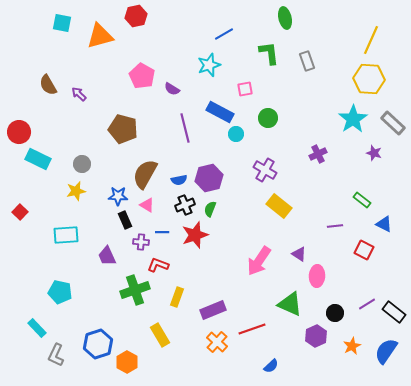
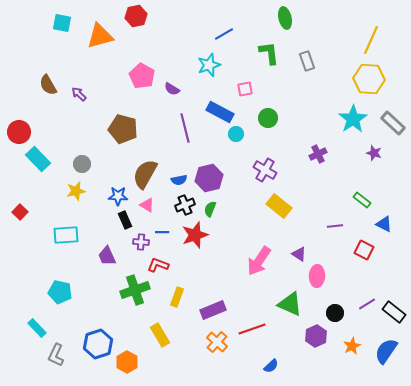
cyan rectangle at (38, 159): rotated 20 degrees clockwise
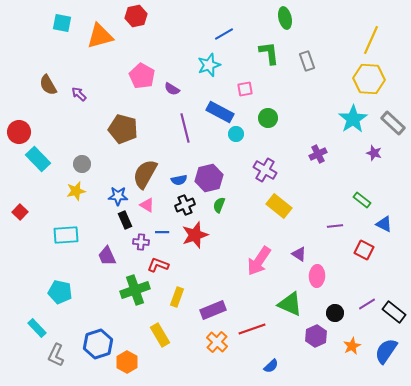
green semicircle at (210, 209): moved 9 px right, 4 px up
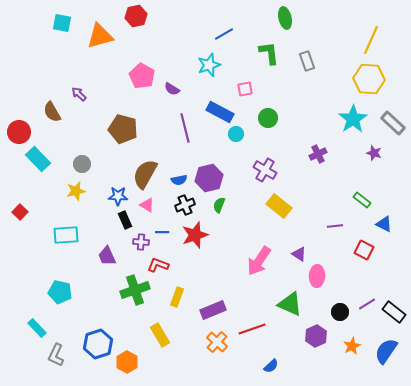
brown semicircle at (48, 85): moved 4 px right, 27 px down
black circle at (335, 313): moved 5 px right, 1 px up
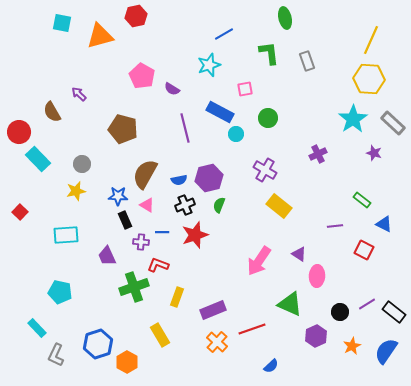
green cross at (135, 290): moved 1 px left, 3 px up
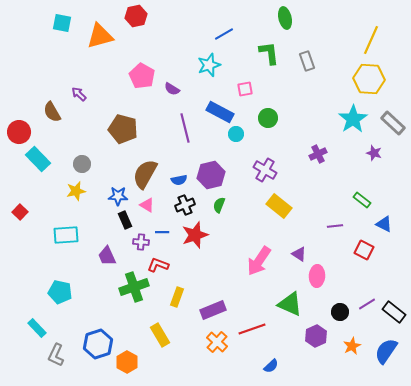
purple hexagon at (209, 178): moved 2 px right, 3 px up
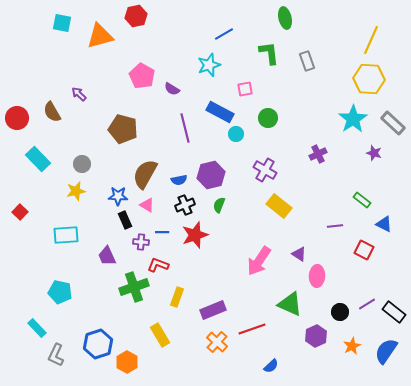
red circle at (19, 132): moved 2 px left, 14 px up
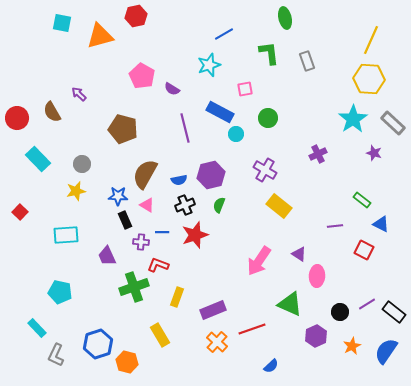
blue triangle at (384, 224): moved 3 px left
orange hexagon at (127, 362): rotated 15 degrees counterclockwise
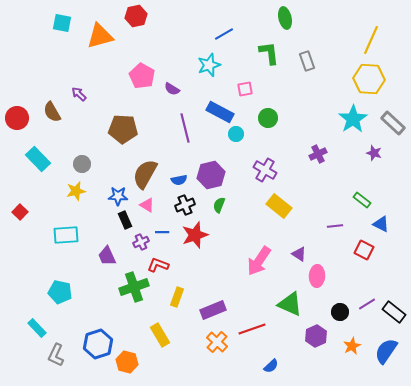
brown pentagon at (123, 129): rotated 12 degrees counterclockwise
purple cross at (141, 242): rotated 28 degrees counterclockwise
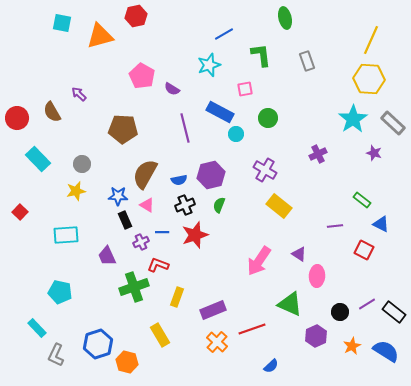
green L-shape at (269, 53): moved 8 px left, 2 px down
blue semicircle at (386, 351): rotated 88 degrees clockwise
